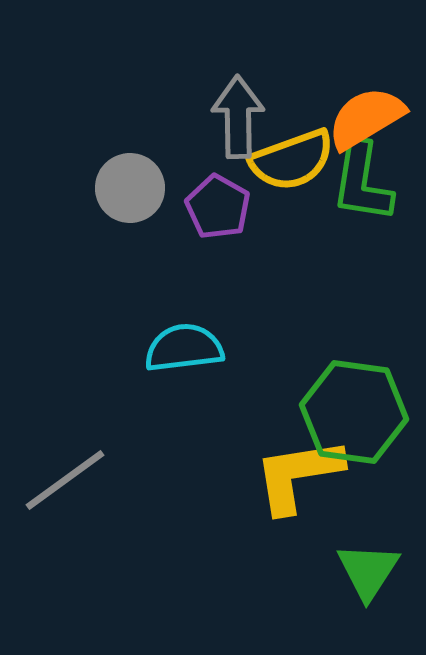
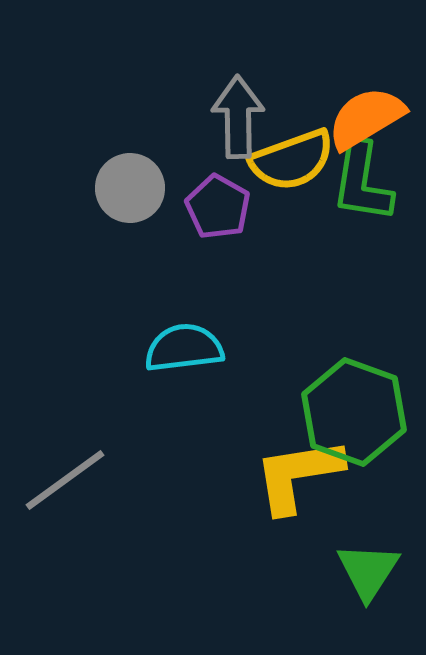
green hexagon: rotated 12 degrees clockwise
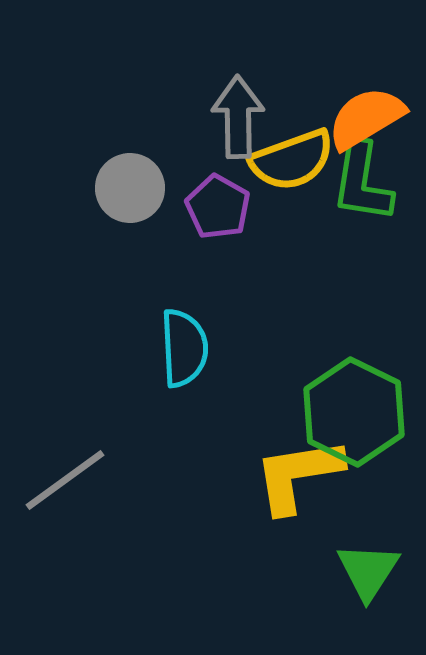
cyan semicircle: rotated 94 degrees clockwise
green hexagon: rotated 6 degrees clockwise
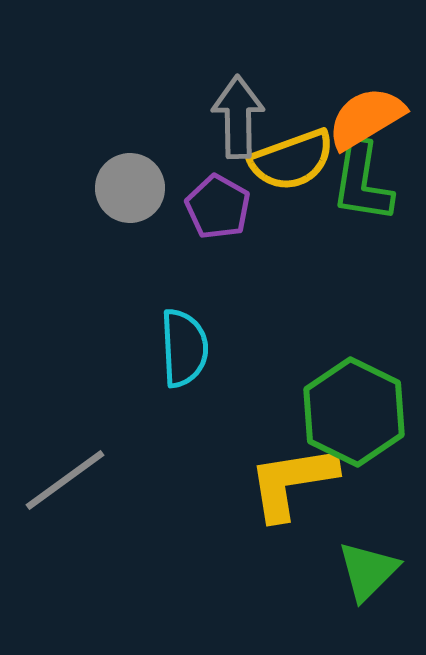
yellow L-shape: moved 6 px left, 7 px down
green triangle: rotated 12 degrees clockwise
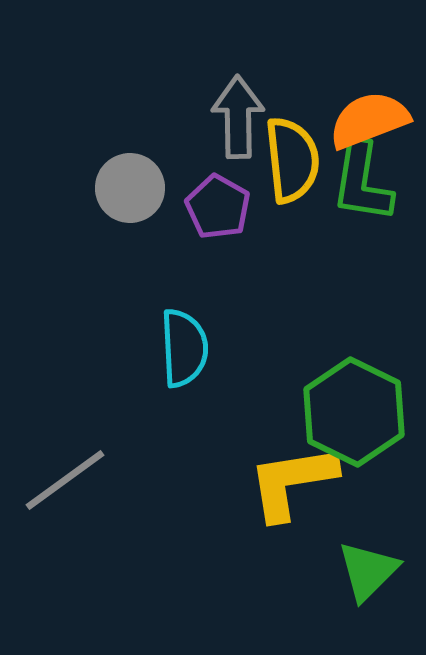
orange semicircle: moved 3 px right, 2 px down; rotated 10 degrees clockwise
yellow semicircle: rotated 76 degrees counterclockwise
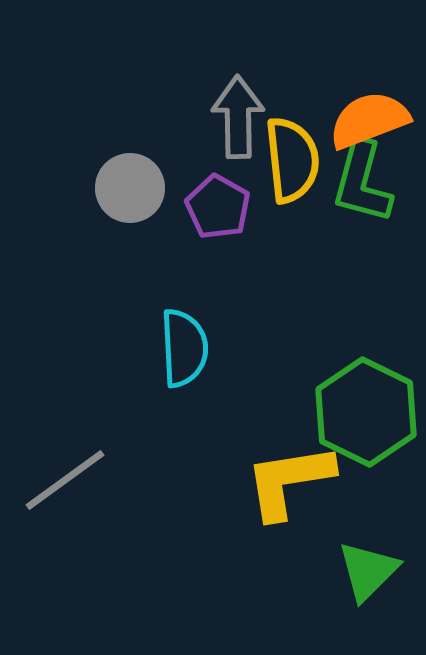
green L-shape: rotated 6 degrees clockwise
green hexagon: moved 12 px right
yellow L-shape: moved 3 px left, 1 px up
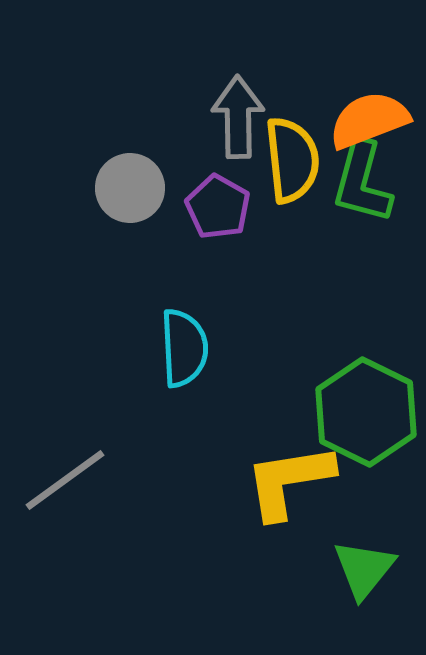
green triangle: moved 4 px left, 2 px up; rotated 6 degrees counterclockwise
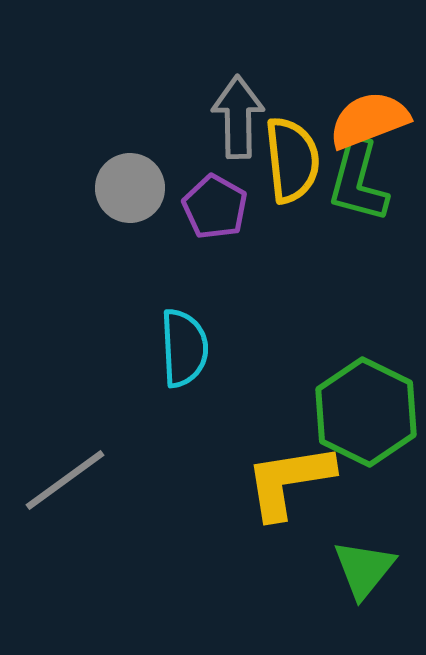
green L-shape: moved 4 px left, 1 px up
purple pentagon: moved 3 px left
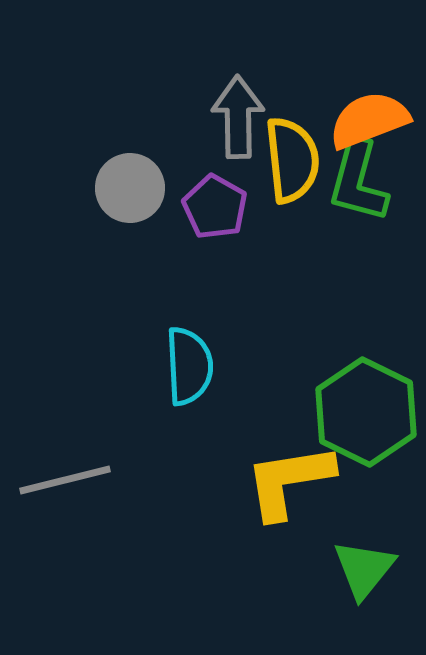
cyan semicircle: moved 5 px right, 18 px down
gray line: rotated 22 degrees clockwise
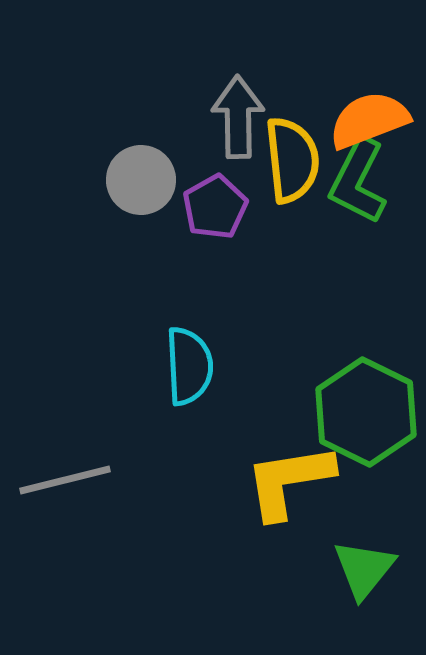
green L-shape: rotated 12 degrees clockwise
gray circle: moved 11 px right, 8 px up
purple pentagon: rotated 14 degrees clockwise
